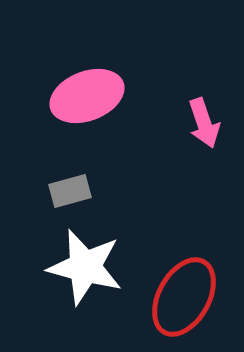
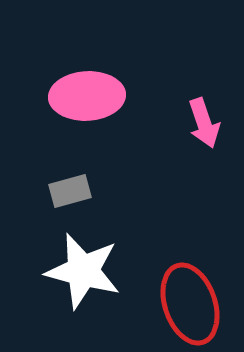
pink ellipse: rotated 18 degrees clockwise
white star: moved 2 px left, 4 px down
red ellipse: moved 6 px right, 7 px down; rotated 48 degrees counterclockwise
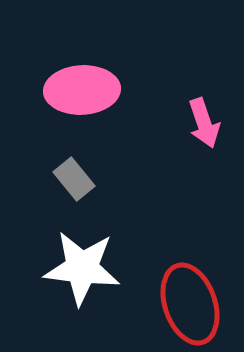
pink ellipse: moved 5 px left, 6 px up
gray rectangle: moved 4 px right, 12 px up; rotated 66 degrees clockwise
white star: moved 1 px left, 3 px up; rotated 8 degrees counterclockwise
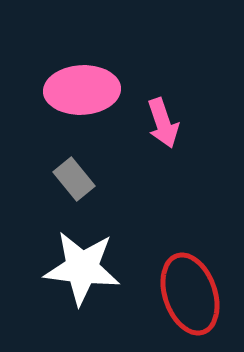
pink arrow: moved 41 px left
red ellipse: moved 10 px up
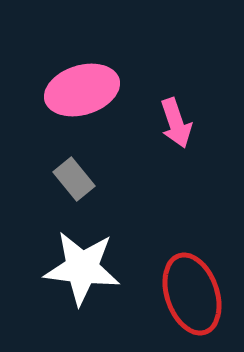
pink ellipse: rotated 14 degrees counterclockwise
pink arrow: moved 13 px right
red ellipse: moved 2 px right
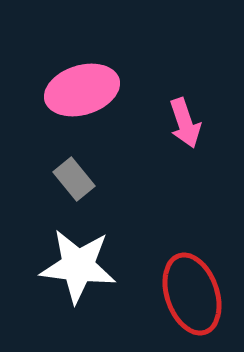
pink arrow: moved 9 px right
white star: moved 4 px left, 2 px up
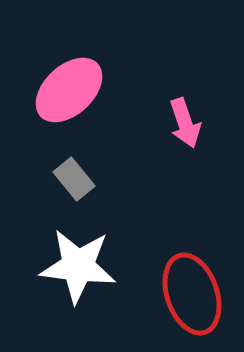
pink ellipse: moved 13 px left; rotated 26 degrees counterclockwise
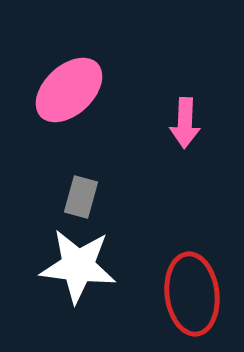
pink arrow: rotated 21 degrees clockwise
gray rectangle: moved 7 px right, 18 px down; rotated 54 degrees clockwise
red ellipse: rotated 12 degrees clockwise
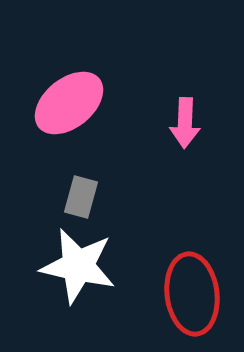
pink ellipse: moved 13 px down; rotated 4 degrees clockwise
white star: rotated 6 degrees clockwise
